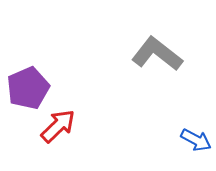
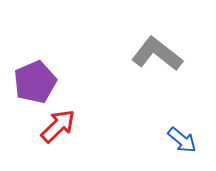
purple pentagon: moved 7 px right, 6 px up
blue arrow: moved 14 px left; rotated 12 degrees clockwise
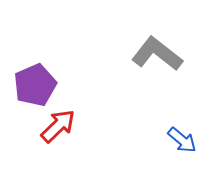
purple pentagon: moved 3 px down
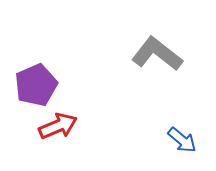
purple pentagon: moved 1 px right
red arrow: rotated 21 degrees clockwise
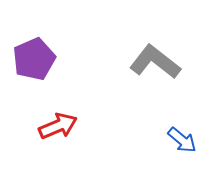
gray L-shape: moved 2 px left, 8 px down
purple pentagon: moved 2 px left, 26 px up
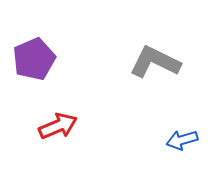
gray L-shape: rotated 12 degrees counterclockwise
blue arrow: rotated 124 degrees clockwise
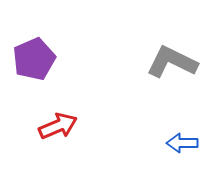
gray L-shape: moved 17 px right
blue arrow: moved 3 px down; rotated 16 degrees clockwise
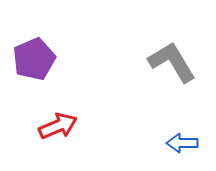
gray L-shape: rotated 33 degrees clockwise
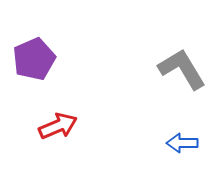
gray L-shape: moved 10 px right, 7 px down
